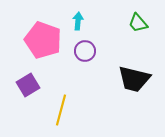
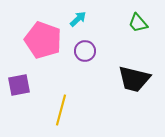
cyan arrow: moved 2 px up; rotated 42 degrees clockwise
purple square: moved 9 px left; rotated 20 degrees clockwise
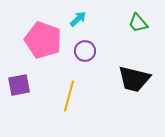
yellow line: moved 8 px right, 14 px up
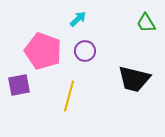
green trapezoid: moved 8 px right; rotated 10 degrees clockwise
pink pentagon: moved 11 px down
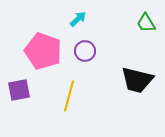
black trapezoid: moved 3 px right, 1 px down
purple square: moved 5 px down
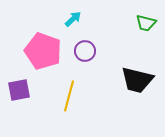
cyan arrow: moved 5 px left
green trapezoid: rotated 45 degrees counterclockwise
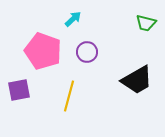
purple circle: moved 2 px right, 1 px down
black trapezoid: rotated 44 degrees counterclockwise
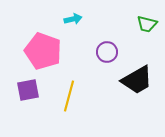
cyan arrow: rotated 30 degrees clockwise
green trapezoid: moved 1 px right, 1 px down
purple circle: moved 20 px right
purple square: moved 9 px right
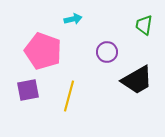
green trapezoid: moved 3 px left, 1 px down; rotated 85 degrees clockwise
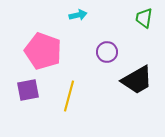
cyan arrow: moved 5 px right, 4 px up
green trapezoid: moved 7 px up
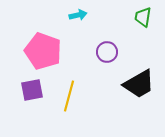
green trapezoid: moved 1 px left, 1 px up
black trapezoid: moved 2 px right, 4 px down
purple square: moved 4 px right
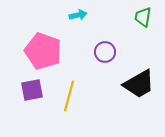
purple circle: moved 2 px left
